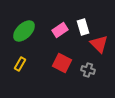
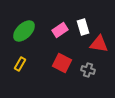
red triangle: rotated 36 degrees counterclockwise
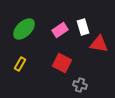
green ellipse: moved 2 px up
gray cross: moved 8 px left, 15 px down
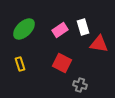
yellow rectangle: rotated 48 degrees counterclockwise
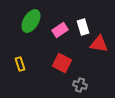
green ellipse: moved 7 px right, 8 px up; rotated 15 degrees counterclockwise
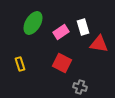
green ellipse: moved 2 px right, 2 px down
pink rectangle: moved 1 px right, 2 px down
gray cross: moved 2 px down
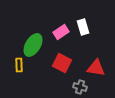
green ellipse: moved 22 px down
red triangle: moved 3 px left, 24 px down
yellow rectangle: moved 1 px left, 1 px down; rotated 16 degrees clockwise
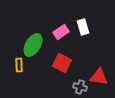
red triangle: moved 3 px right, 9 px down
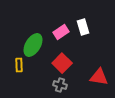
red square: rotated 18 degrees clockwise
gray cross: moved 20 px left, 2 px up
